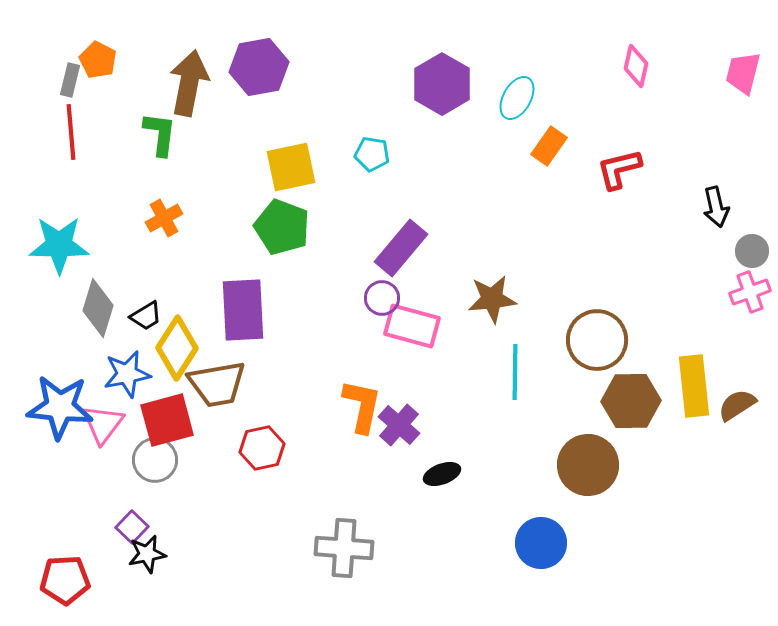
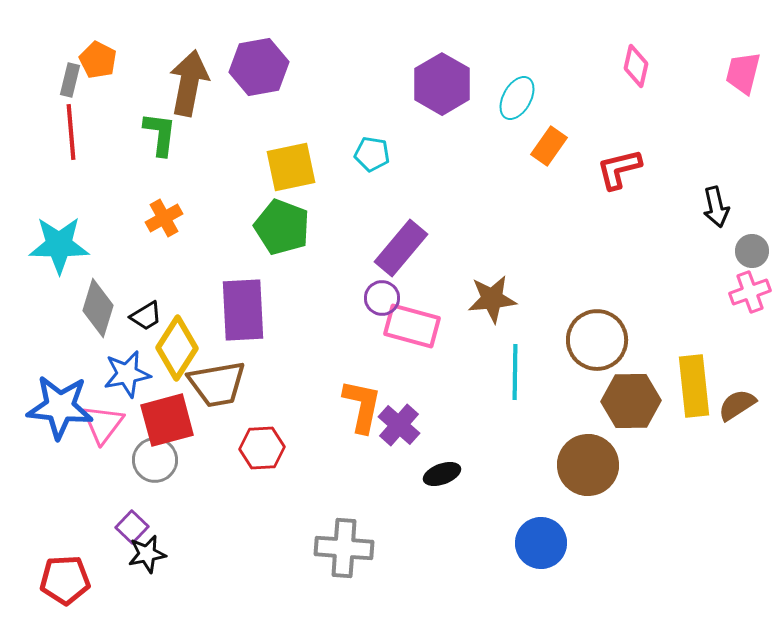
red hexagon at (262, 448): rotated 9 degrees clockwise
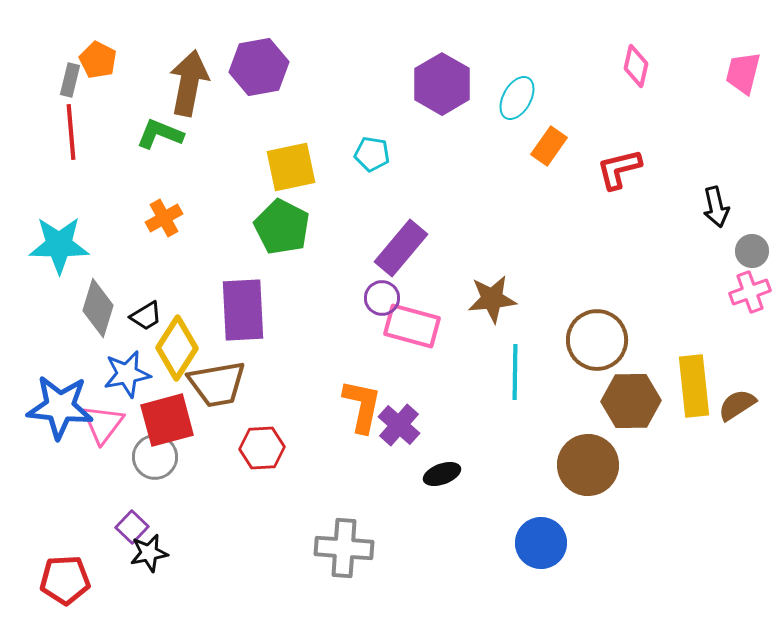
green L-shape at (160, 134): rotated 75 degrees counterclockwise
green pentagon at (282, 227): rotated 6 degrees clockwise
gray circle at (155, 460): moved 3 px up
black star at (147, 554): moved 2 px right, 1 px up
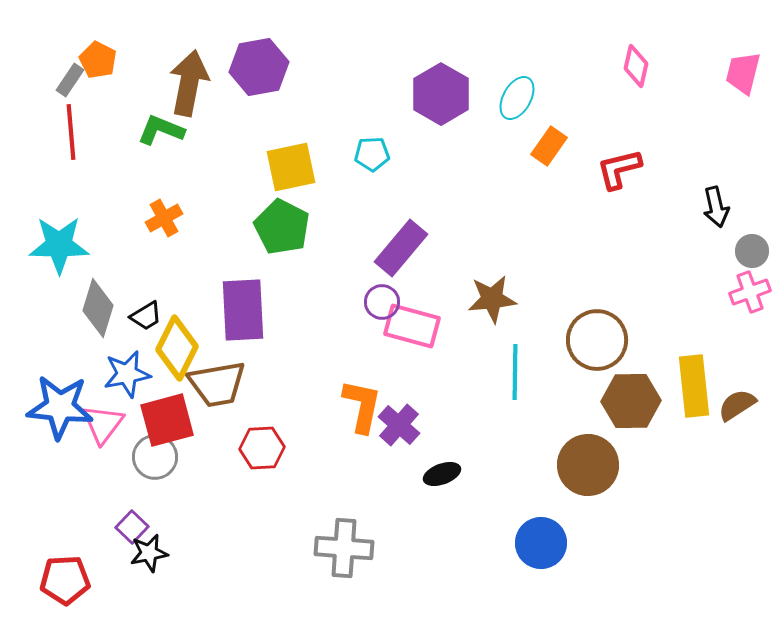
gray rectangle at (70, 80): rotated 20 degrees clockwise
purple hexagon at (442, 84): moved 1 px left, 10 px down
green L-shape at (160, 134): moved 1 px right, 4 px up
cyan pentagon at (372, 154): rotated 12 degrees counterclockwise
purple circle at (382, 298): moved 4 px down
yellow diamond at (177, 348): rotated 6 degrees counterclockwise
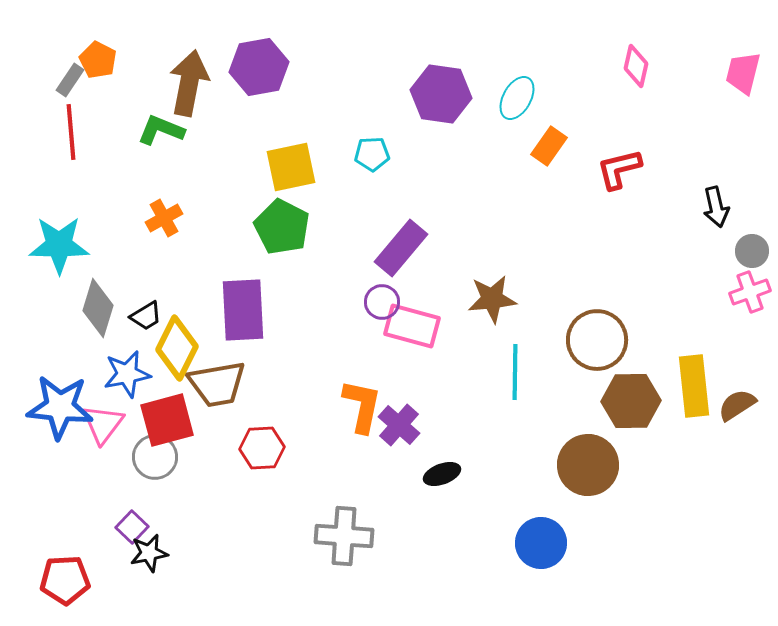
purple hexagon at (441, 94): rotated 22 degrees counterclockwise
gray cross at (344, 548): moved 12 px up
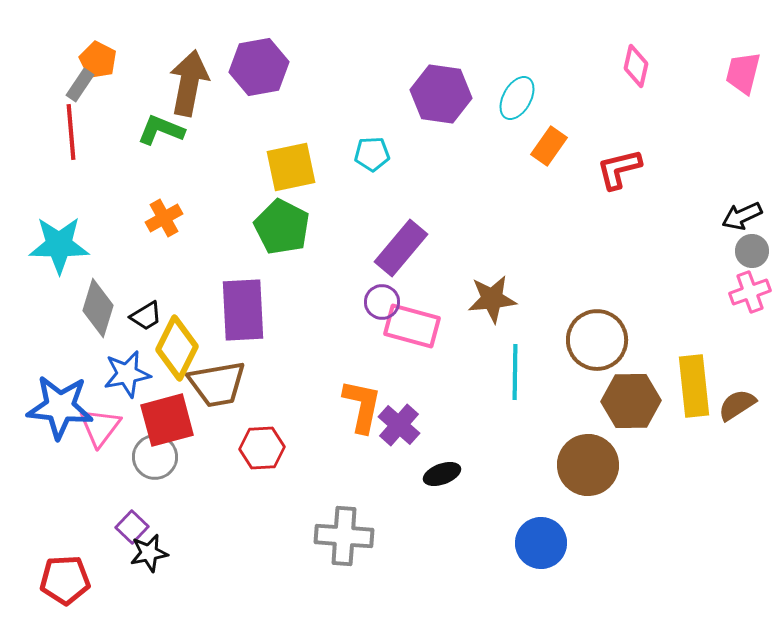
gray rectangle at (70, 80): moved 10 px right, 5 px down
black arrow at (716, 207): moved 26 px right, 9 px down; rotated 78 degrees clockwise
pink triangle at (103, 424): moved 3 px left, 3 px down
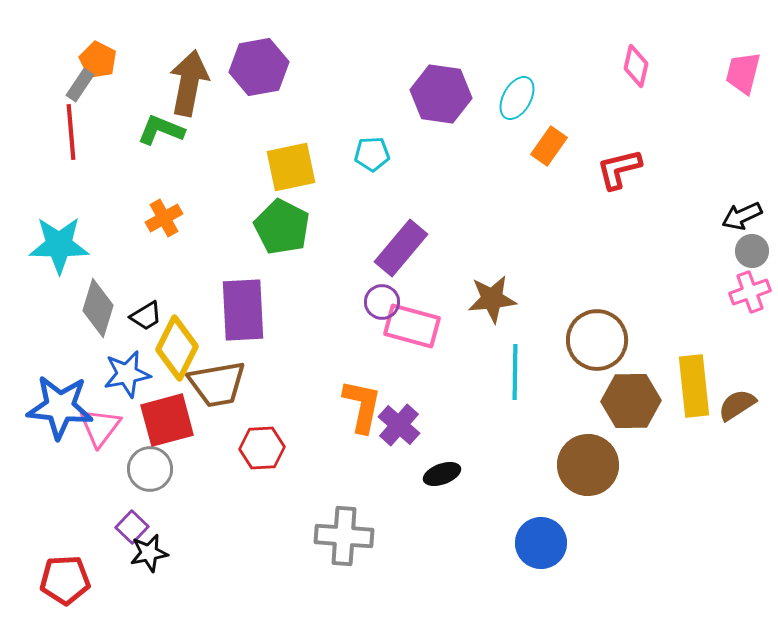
gray circle at (155, 457): moved 5 px left, 12 px down
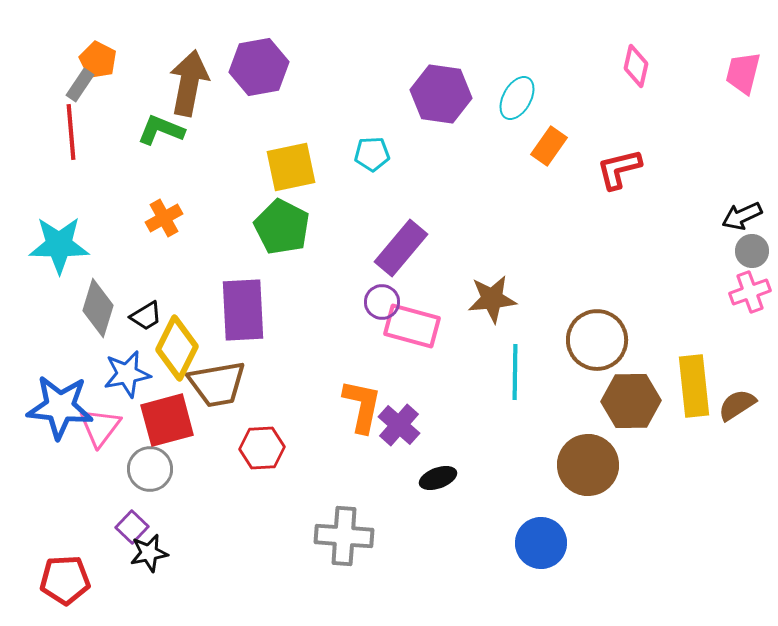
black ellipse at (442, 474): moved 4 px left, 4 px down
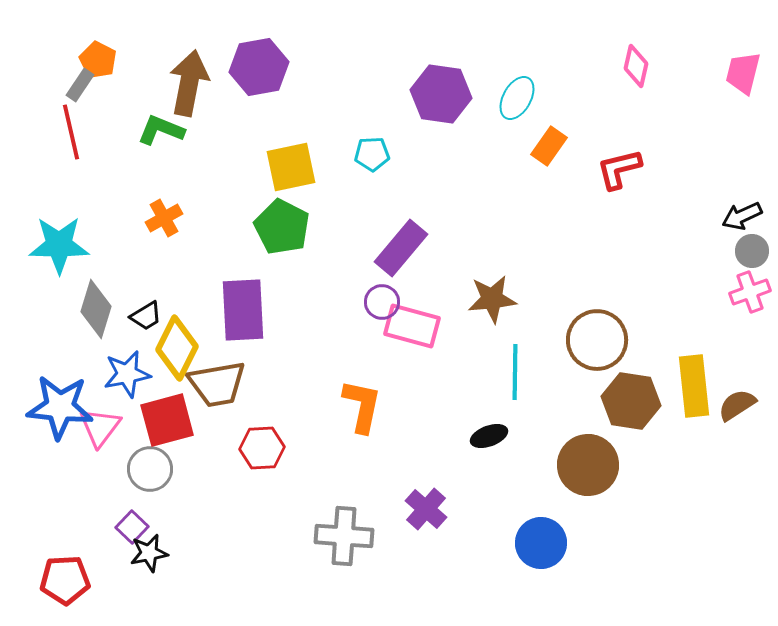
red line at (71, 132): rotated 8 degrees counterclockwise
gray diamond at (98, 308): moved 2 px left, 1 px down
brown hexagon at (631, 401): rotated 10 degrees clockwise
purple cross at (399, 425): moved 27 px right, 84 px down
black ellipse at (438, 478): moved 51 px right, 42 px up
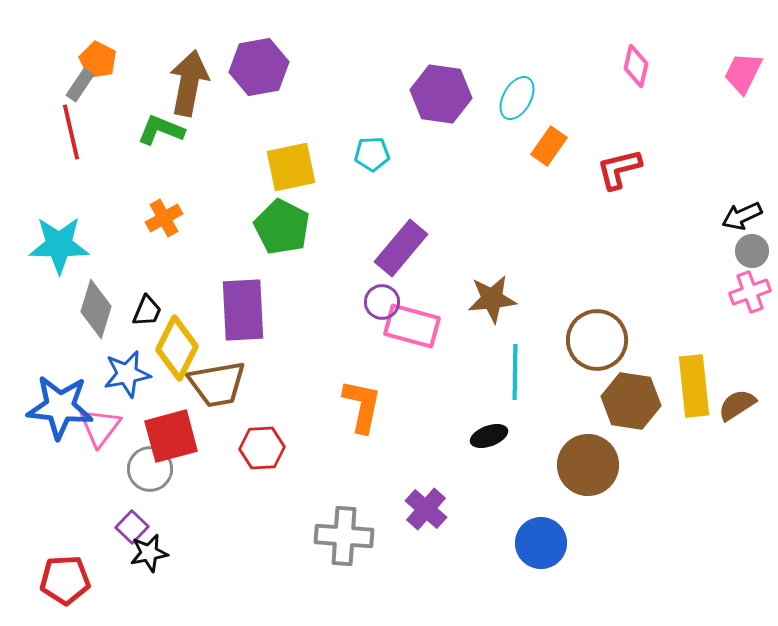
pink trapezoid at (743, 73): rotated 12 degrees clockwise
black trapezoid at (146, 316): moved 1 px right, 5 px up; rotated 36 degrees counterclockwise
red square at (167, 420): moved 4 px right, 16 px down
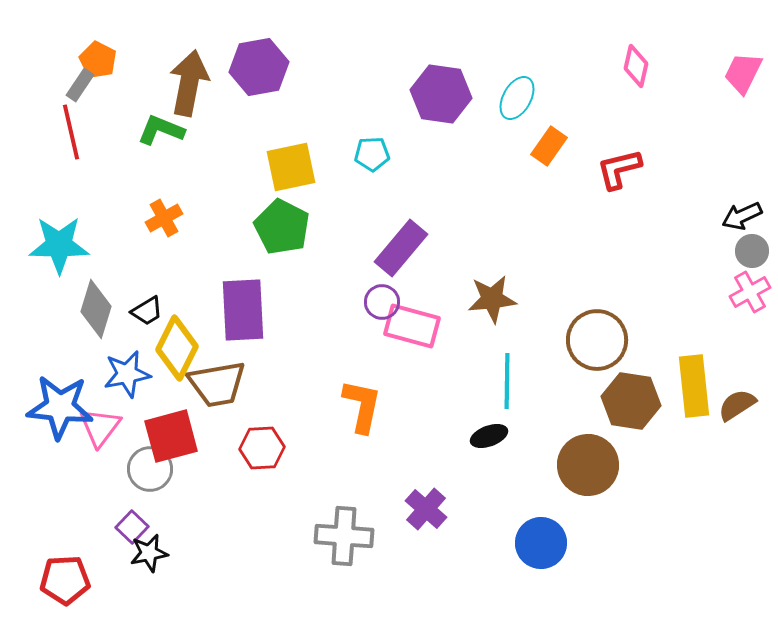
pink cross at (750, 292): rotated 9 degrees counterclockwise
black trapezoid at (147, 311): rotated 36 degrees clockwise
cyan line at (515, 372): moved 8 px left, 9 px down
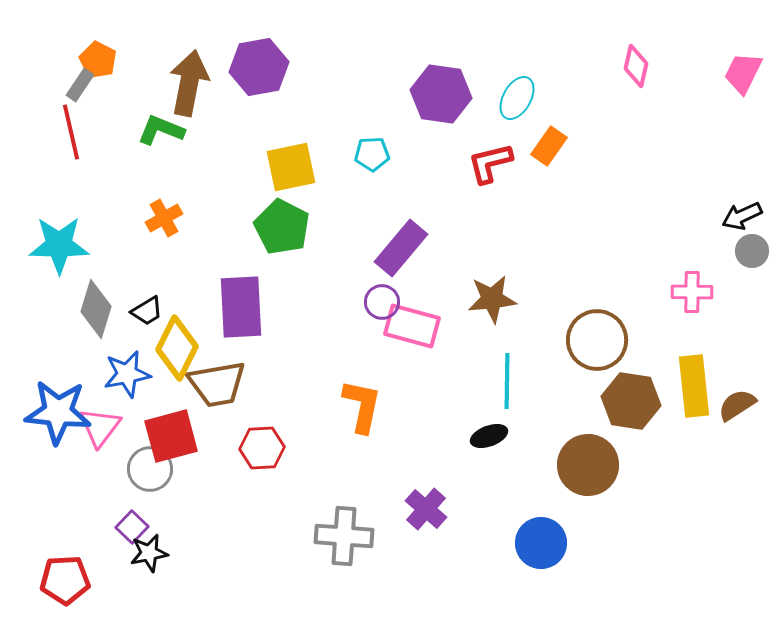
red L-shape at (619, 169): moved 129 px left, 6 px up
pink cross at (750, 292): moved 58 px left; rotated 30 degrees clockwise
purple rectangle at (243, 310): moved 2 px left, 3 px up
blue star at (60, 407): moved 2 px left, 5 px down
